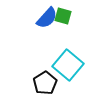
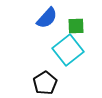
green square: moved 13 px right, 10 px down; rotated 18 degrees counterclockwise
cyan square: moved 15 px up; rotated 12 degrees clockwise
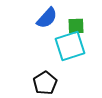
cyan square: moved 2 px right, 4 px up; rotated 20 degrees clockwise
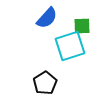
green square: moved 6 px right
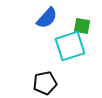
green square: rotated 12 degrees clockwise
black pentagon: rotated 20 degrees clockwise
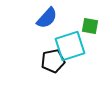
green square: moved 8 px right
black pentagon: moved 8 px right, 22 px up
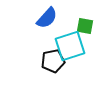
green square: moved 5 px left
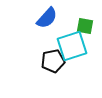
cyan square: moved 2 px right
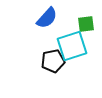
green square: moved 1 px right, 2 px up; rotated 18 degrees counterclockwise
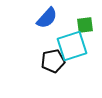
green square: moved 1 px left, 1 px down
